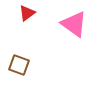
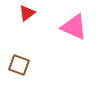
pink triangle: moved 3 px down; rotated 12 degrees counterclockwise
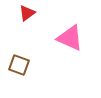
pink triangle: moved 4 px left, 11 px down
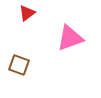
pink triangle: rotated 44 degrees counterclockwise
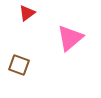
pink triangle: rotated 20 degrees counterclockwise
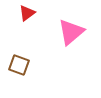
pink triangle: moved 1 px right, 6 px up
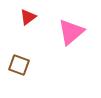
red triangle: moved 1 px right, 4 px down
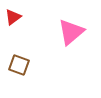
red triangle: moved 15 px left
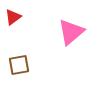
brown square: rotated 30 degrees counterclockwise
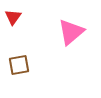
red triangle: rotated 18 degrees counterclockwise
